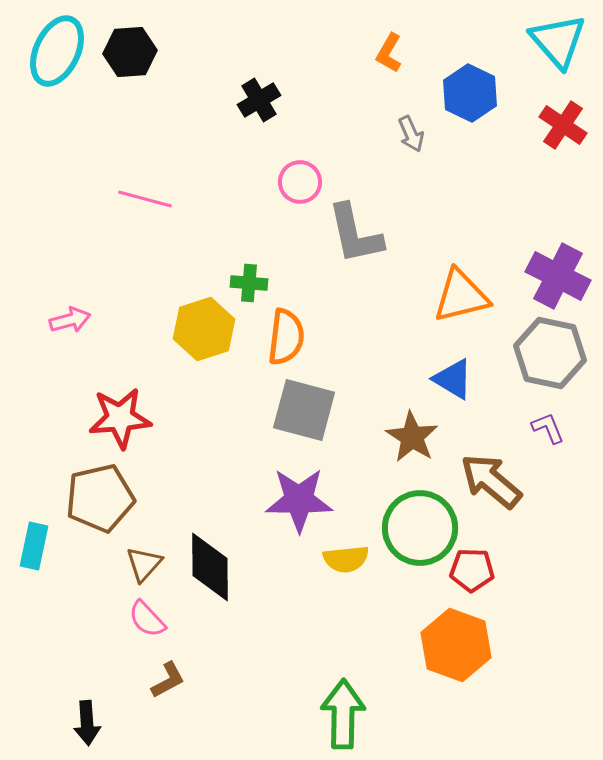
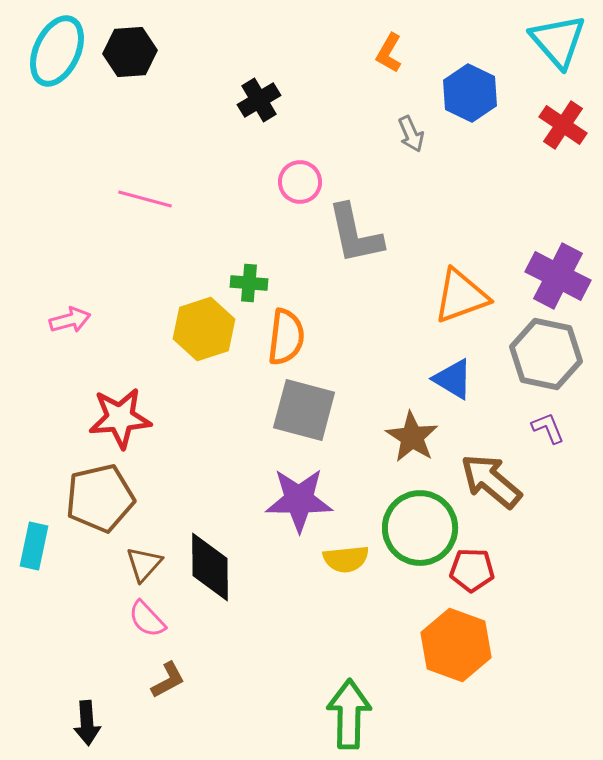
orange triangle: rotated 6 degrees counterclockwise
gray hexagon: moved 4 px left, 1 px down
green arrow: moved 6 px right
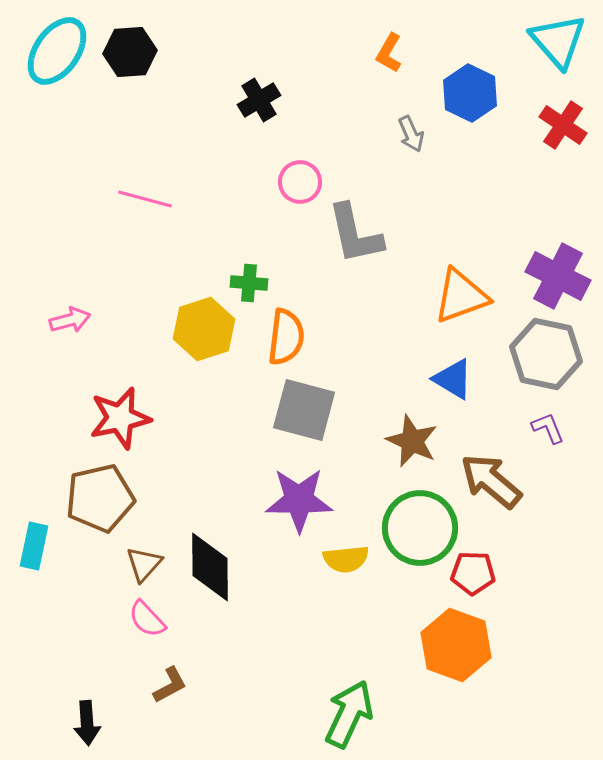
cyan ellipse: rotated 10 degrees clockwise
red star: rotated 8 degrees counterclockwise
brown star: moved 4 px down; rotated 8 degrees counterclockwise
red pentagon: moved 1 px right, 3 px down
brown L-shape: moved 2 px right, 5 px down
green arrow: rotated 24 degrees clockwise
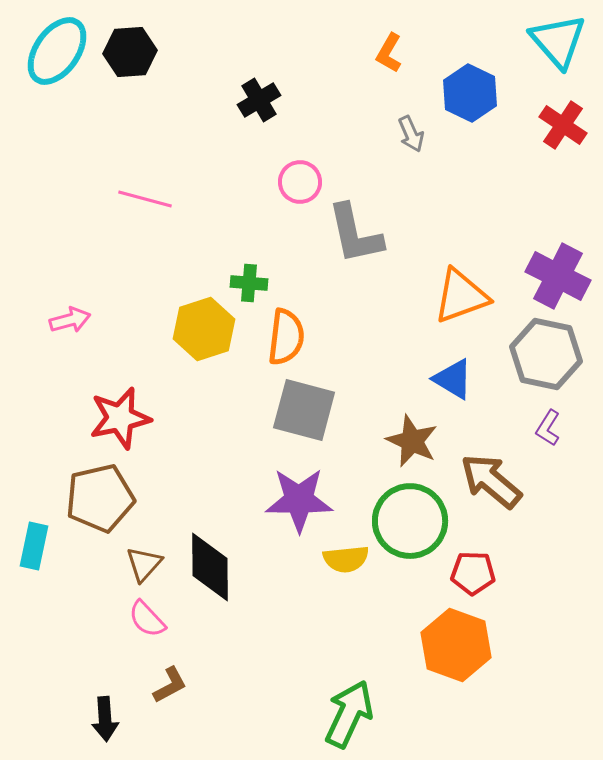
purple L-shape: rotated 126 degrees counterclockwise
green circle: moved 10 px left, 7 px up
black arrow: moved 18 px right, 4 px up
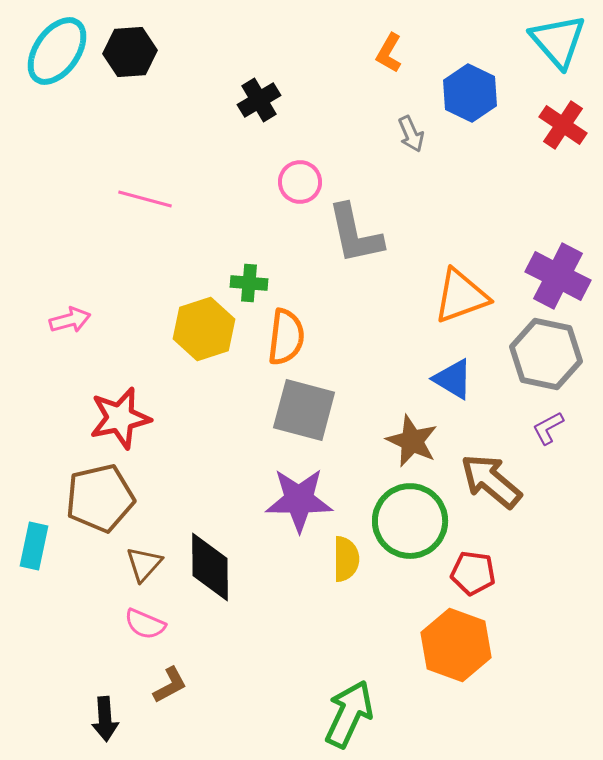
purple L-shape: rotated 30 degrees clockwise
yellow semicircle: rotated 84 degrees counterclockwise
red pentagon: rotated 6 degrees clockwise
pink semicircle: moved 2 px left, 5 px down; rotated 24 degrees counterclockwise
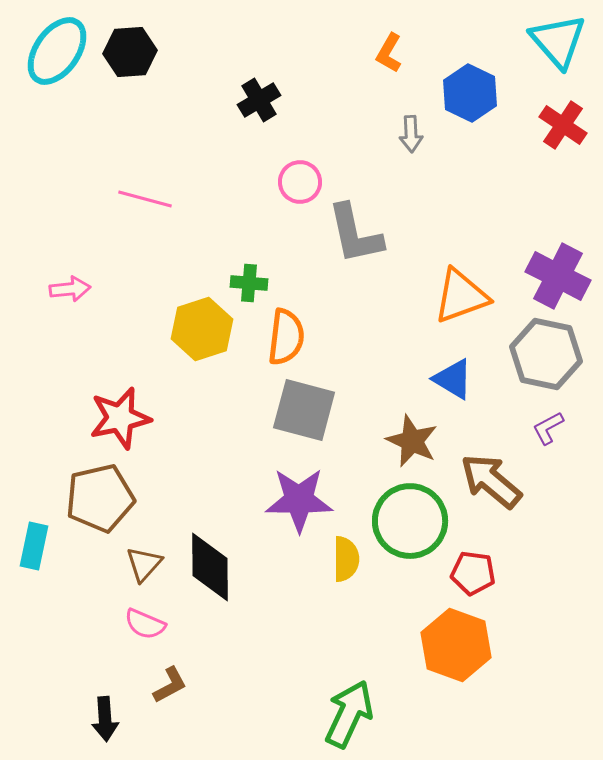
gray arrow: rotated 21 degrees clockwise
pink arrow: moved 31 px up; rotated 9 degrees clockwise
yellow hexagon: moved 2 px left
